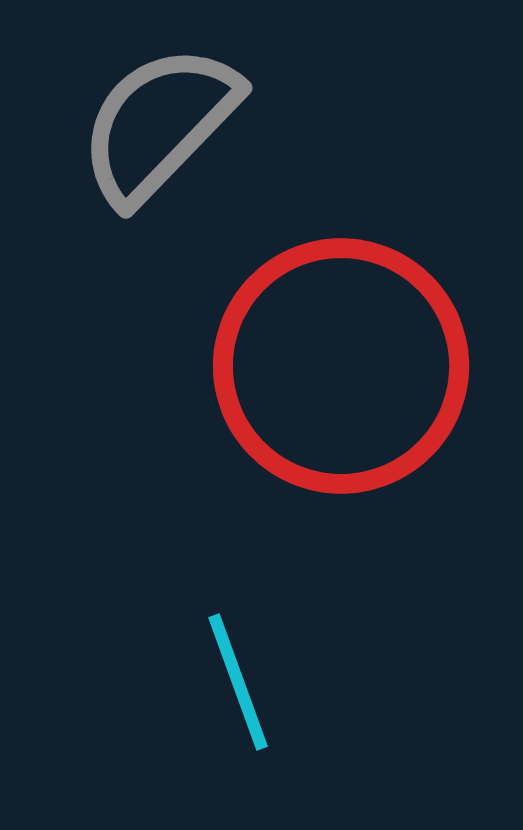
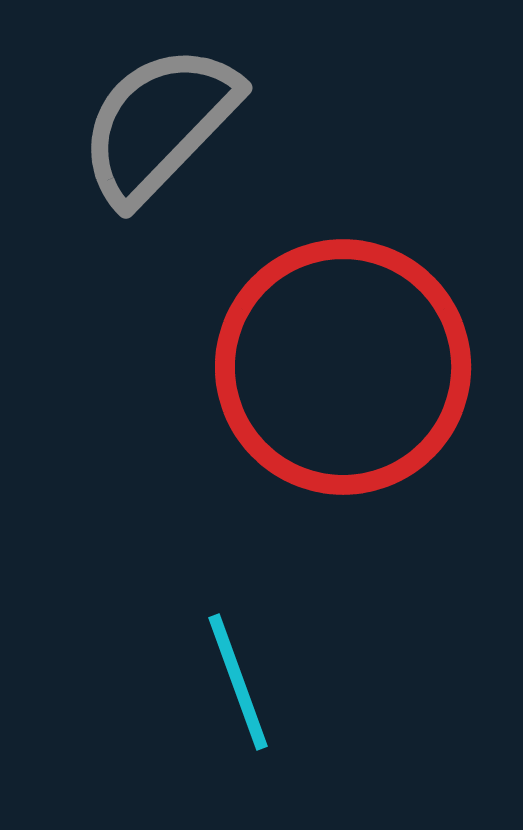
red circle: moved 2 px right, 1 px down
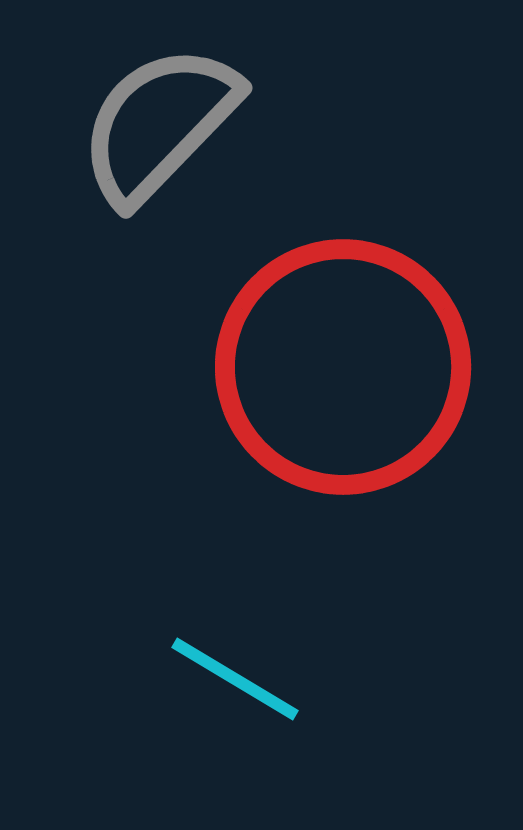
cyan line: moved 3 px left, 3 px up; rotated 39 degrees counterclockwise
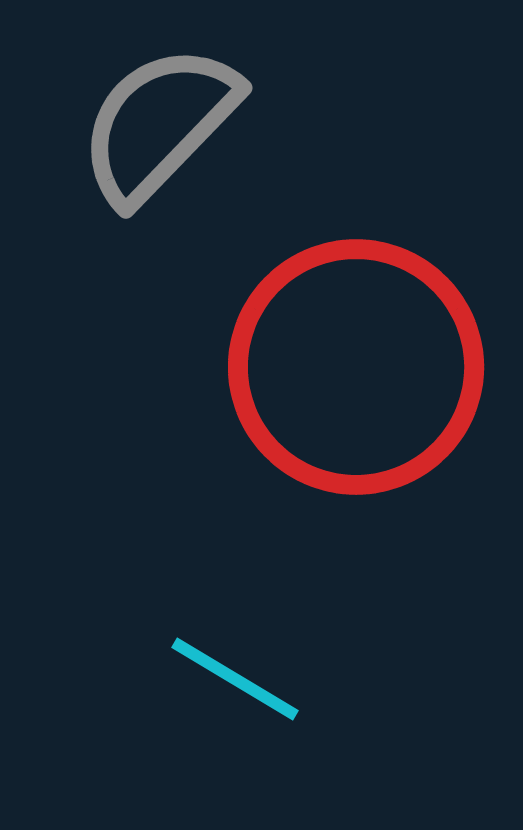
red circle: moved 13 px right
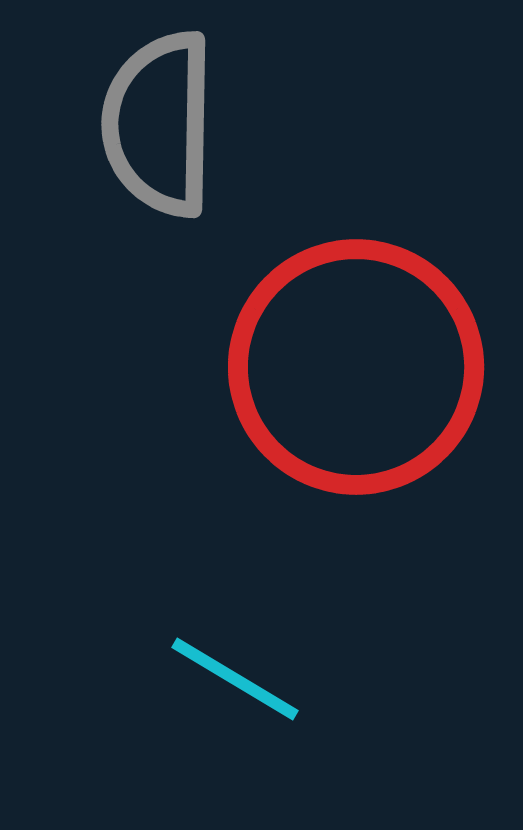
gray semicircle: rotated 43 degrees counterclockwise
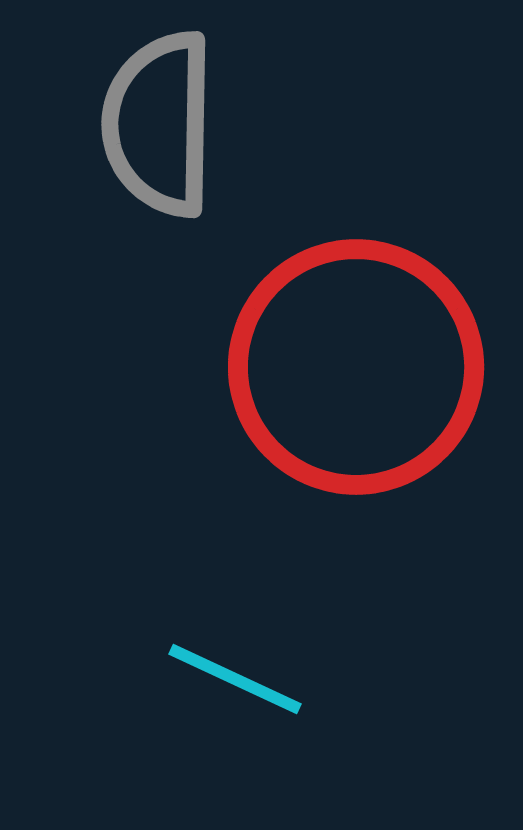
cyan line: rotated 6 degrees counterclockwise
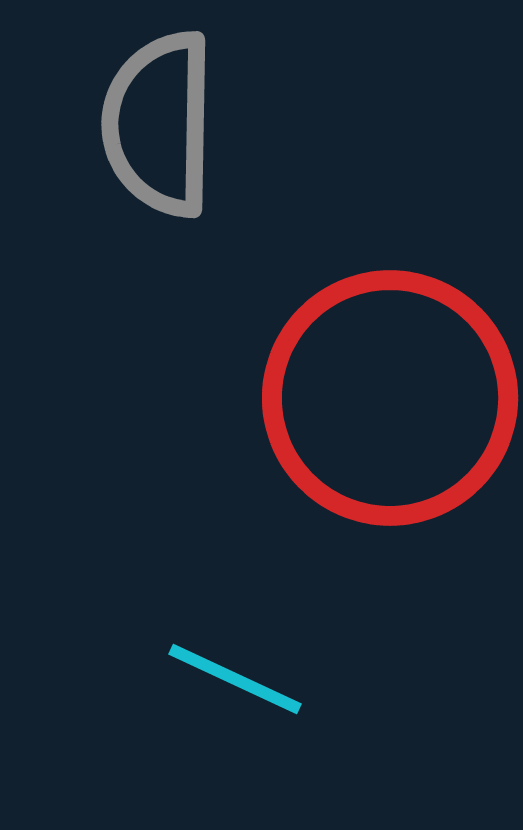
red circle: moved 34 px right, 31 px down
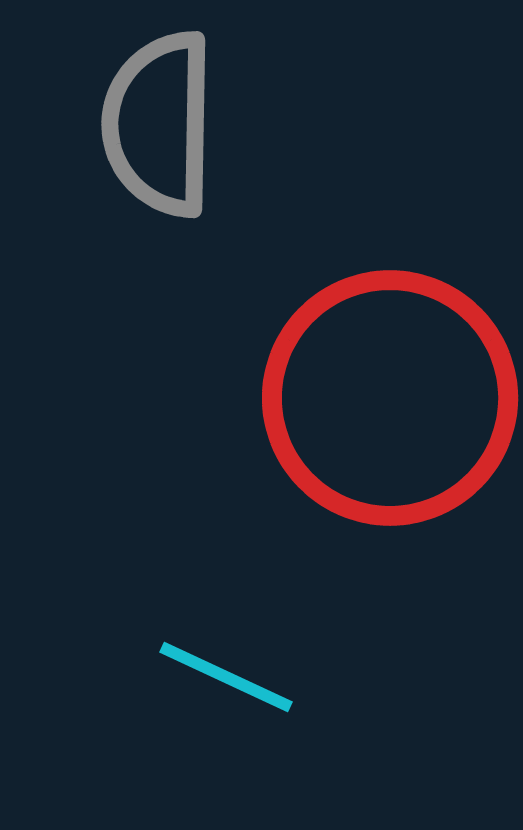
cyan line: moved 9 px left, 2 px up
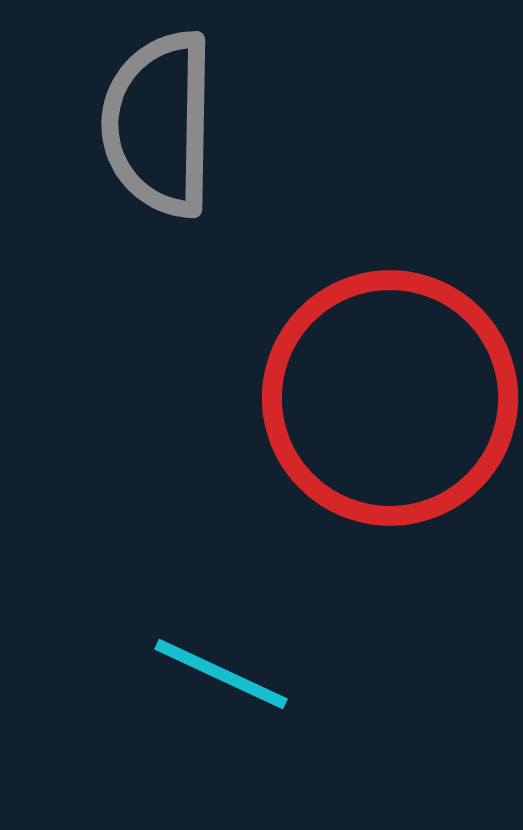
cyan line: moved 5 px left, 3 px up
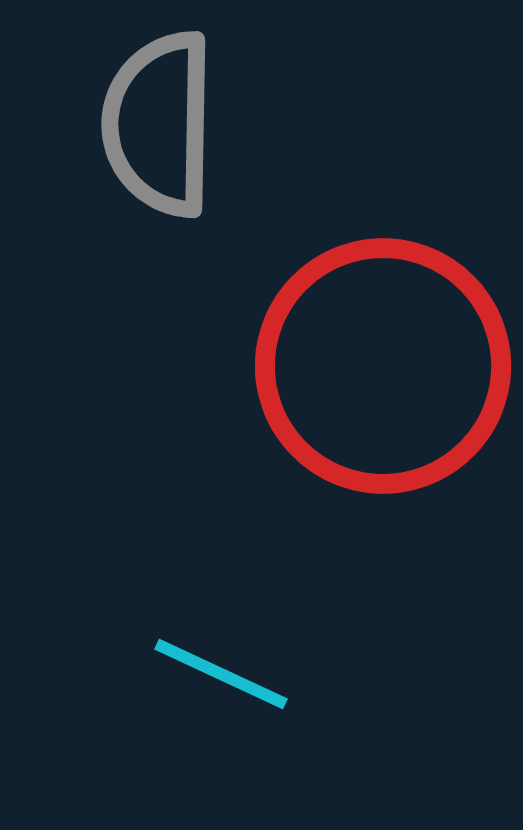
red circle: moved 7 px left, 32 px up
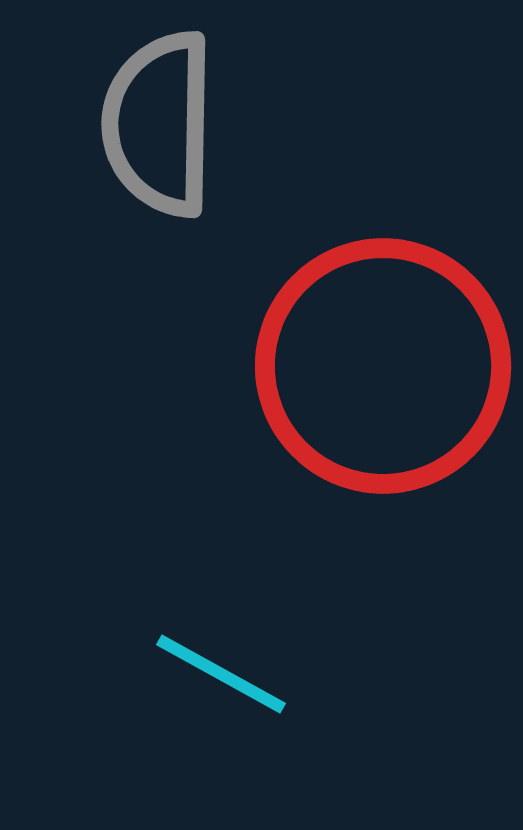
cyan line: rotated 4 degrees clockwise
